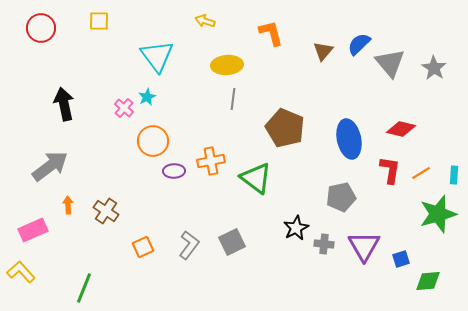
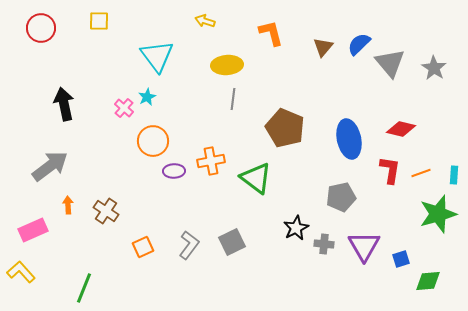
brown triangle: moved 4 px up
orange line: rotated 12 degrees clockwise
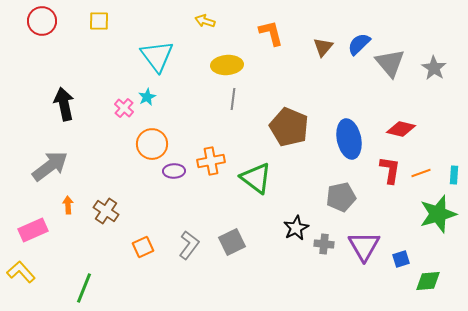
red circle: moved 1 px right, 7 px up
brown pentagon: moved 4 px right, 1 px up
orange circle: moved 1 px left, 3 px down
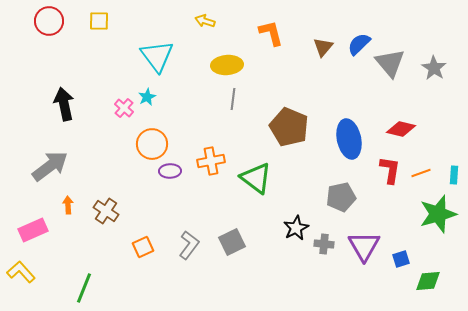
red circle: moved 7 px right
purple ellipse: moved 4 px left
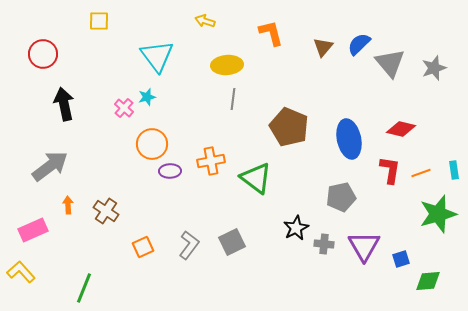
red circle: moved 6 px left, 33 px down
gray star: rotated 20 degrees clockwise
cyan star: rotated 12 degrees clockwise
cyan rectangle: moved 5 px up; rotated 12 degrees counterclockwise
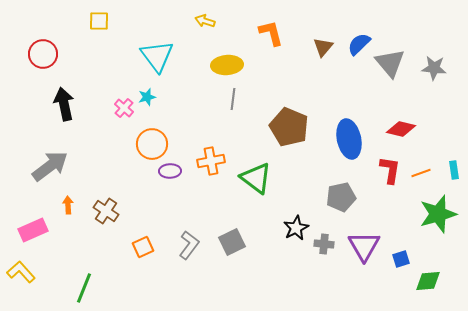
gray star: rotated 25 degrees clockwise
